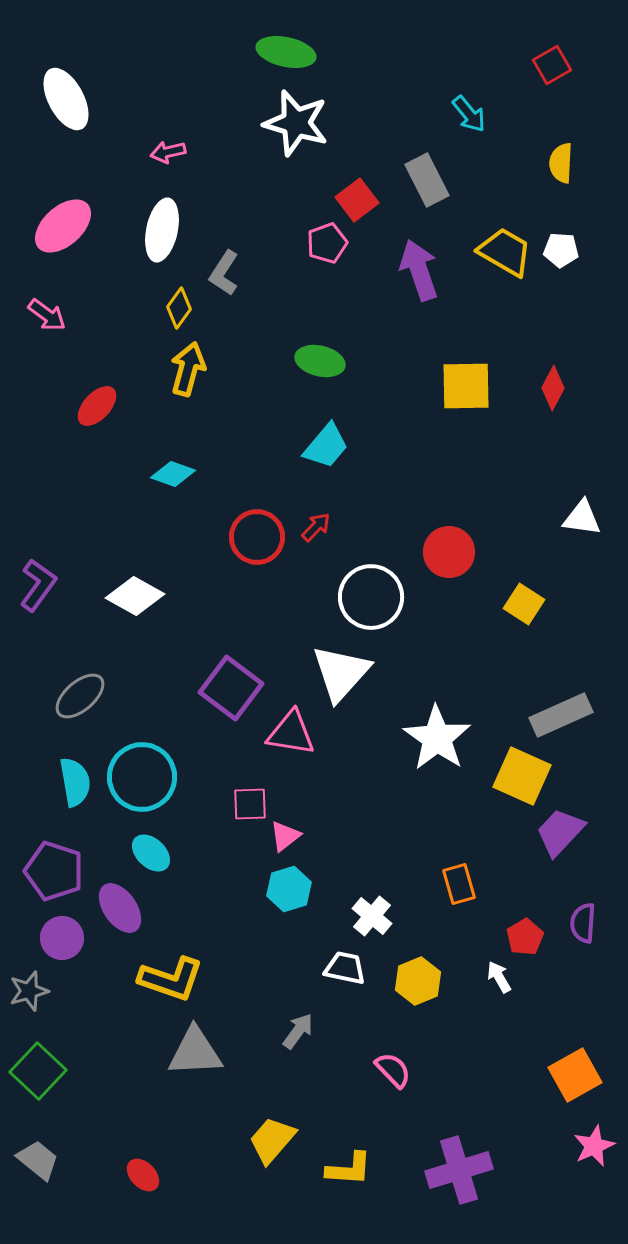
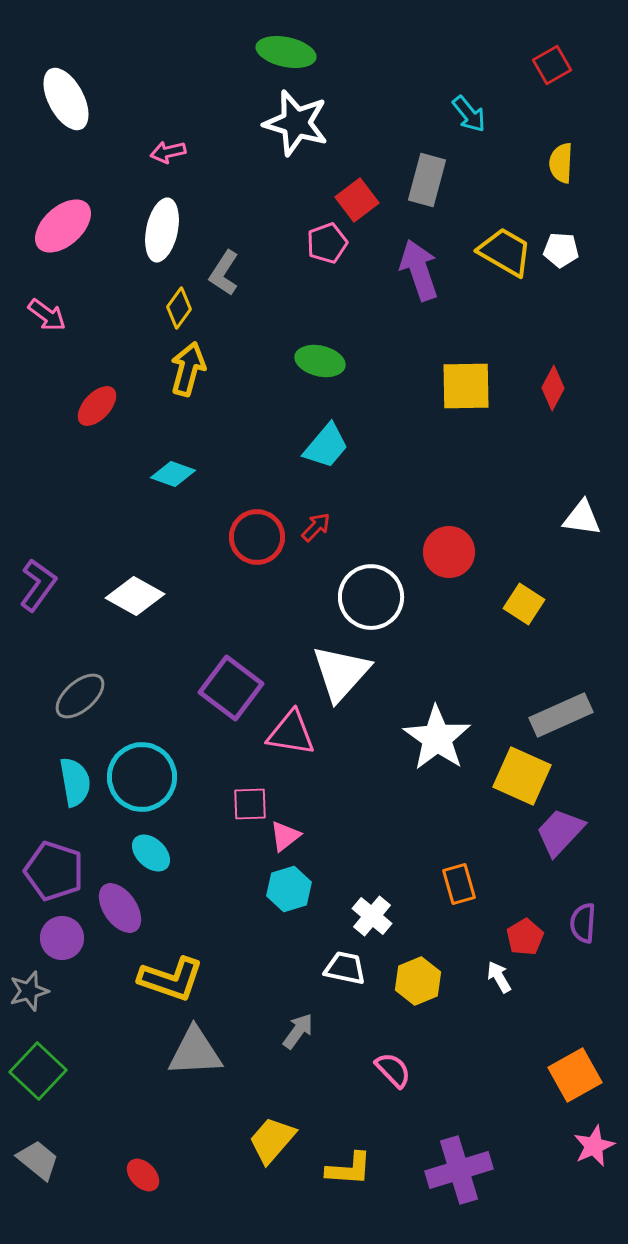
gray rectangle at (427, 180): rotated 42 degrees clockwise
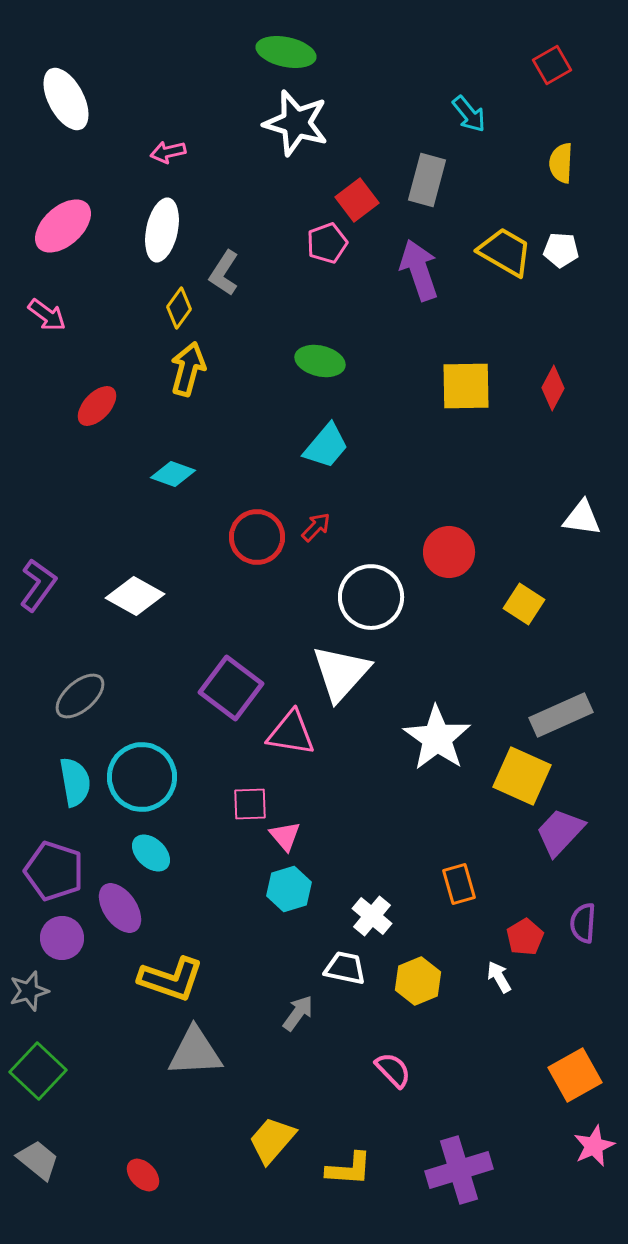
pink triangle at (285, 836): rotated 32 degrees counterclockwise
gray arrow at (298, 1031): moved 18 px up
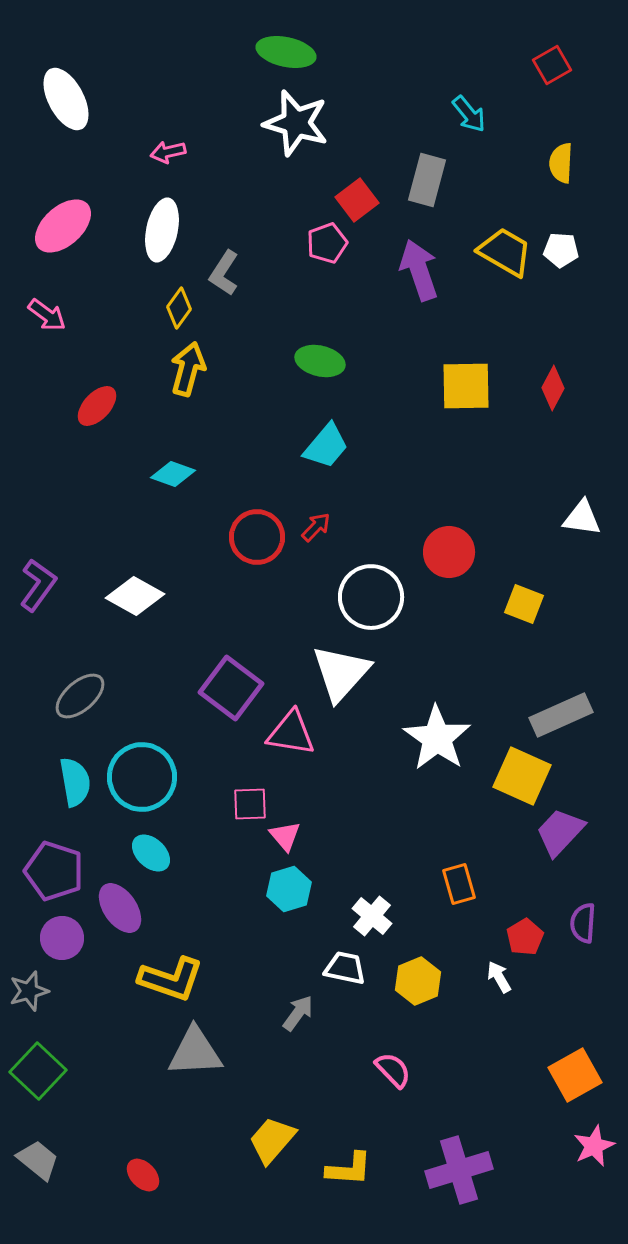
yellow square at (524, 604): rotated 12 degrees counterclockwise
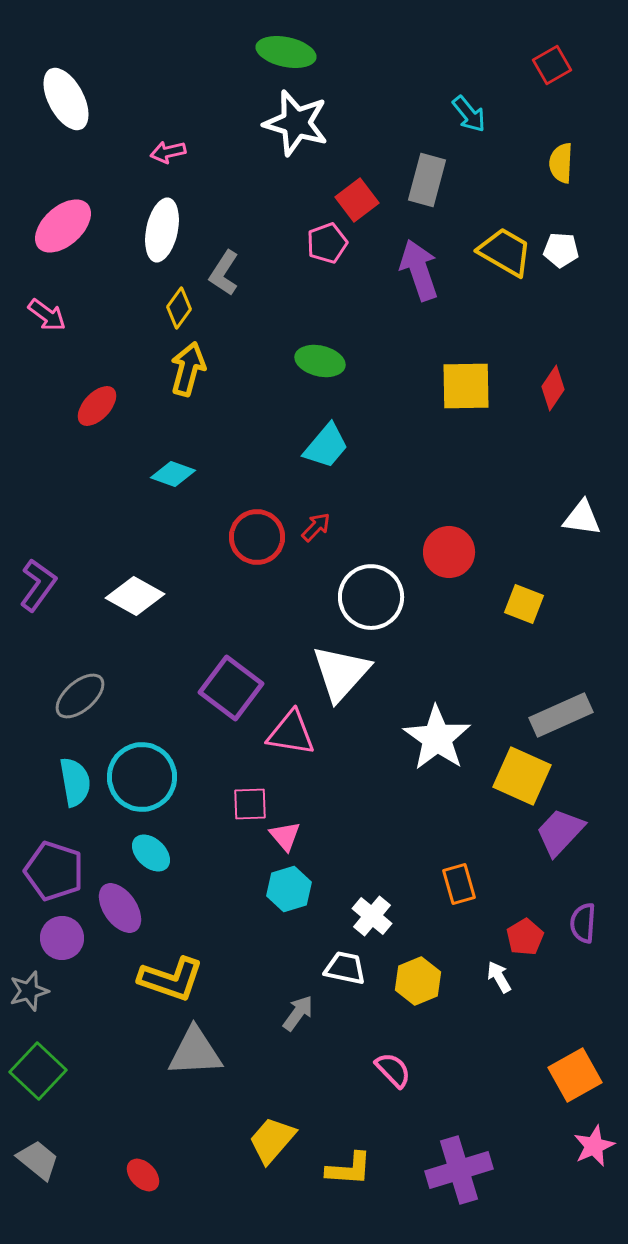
red diamond at (553, 388): rotated 6 degrees clockwise
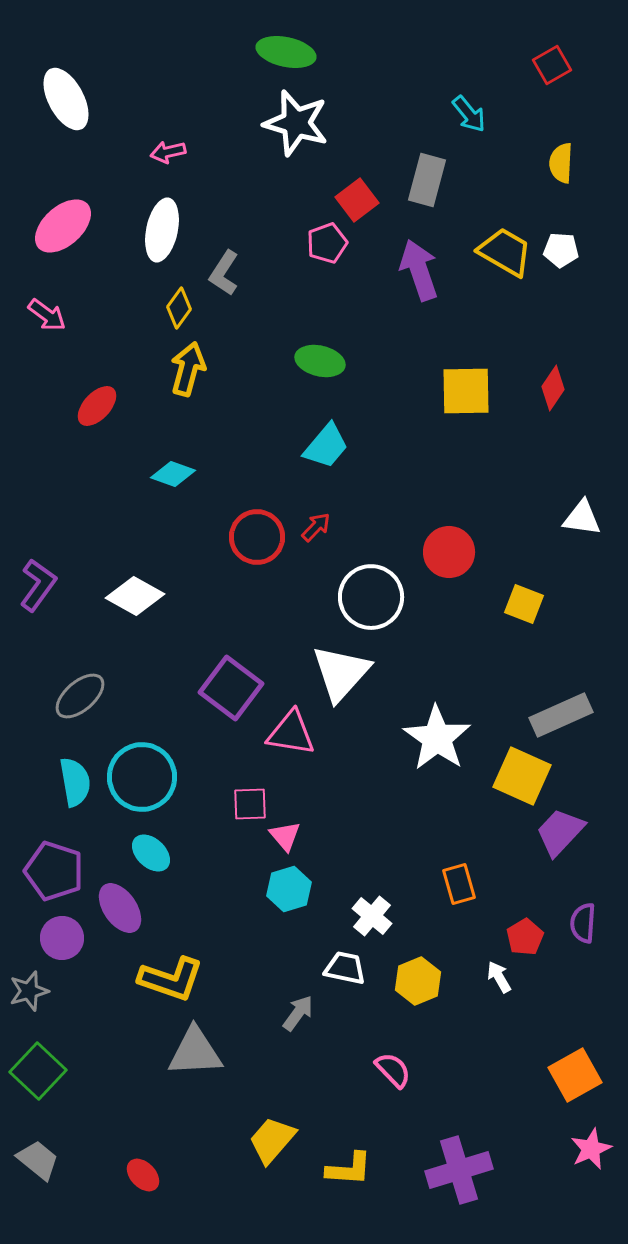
yellow square at (466, 386): moved 5 px down
pink star at (594, 1146): moved 3 px left, 3 px down
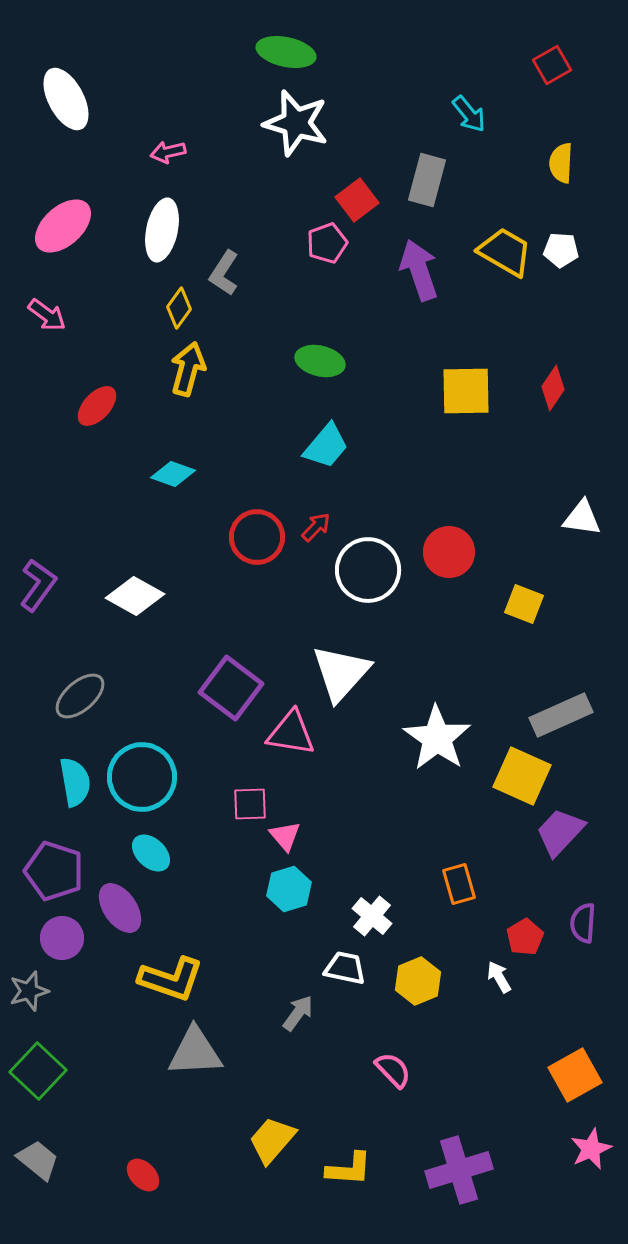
white circle at (371, 597): moved 3 px left, 27 px up
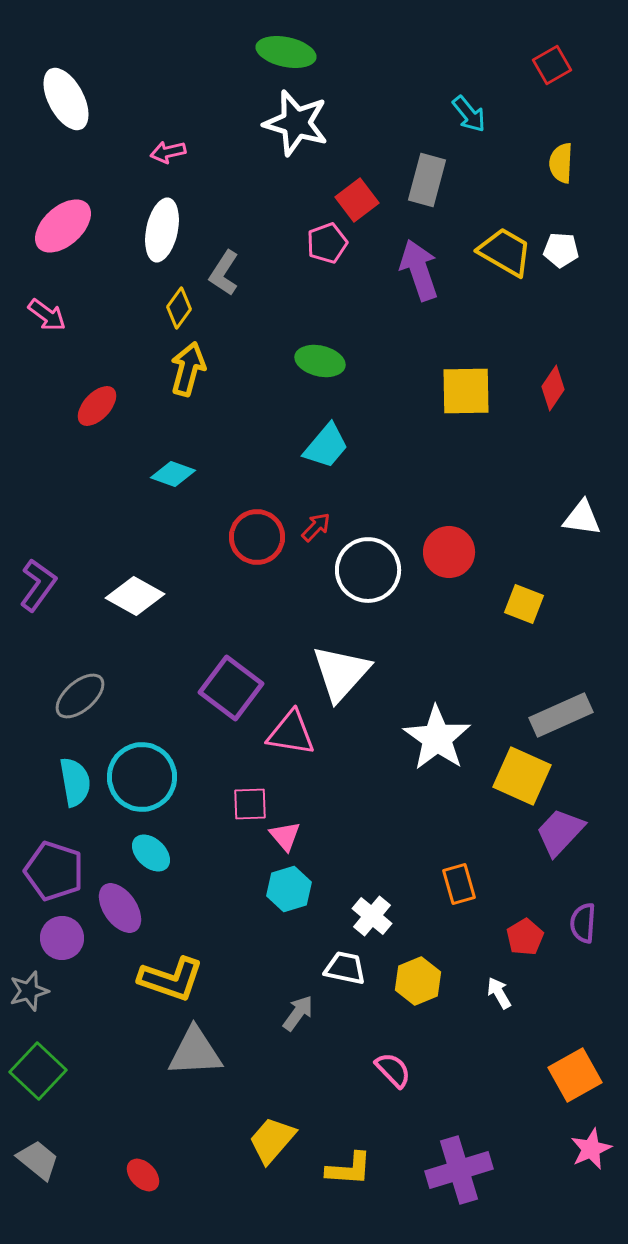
white arrow at (499, 977): moved 16 px down
